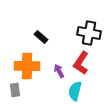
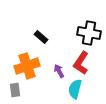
orange cross: rotated 20 degrees counterclockwise
cyan semicircle: moved 2 px up
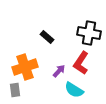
black rectangle: moved 6 px right
orange cross: moved 2 px left, 1 px down
purple arrow: rotated 72 degrees clockwise
cyan semicircle: moved 1 px left, 1 px down; rotated 72 degrees counterclockwise
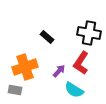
gray rectangle: rotated 72 degrees counterclockwise
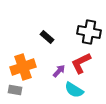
black cross: moved 1 px up
red L-shape: rotated 30 degrees clockwise
orange cross: moved 2 px left
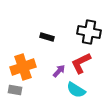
black rectangle: rotated 24 degrees counterclockwise
cyan semicircle: moved 2 px right
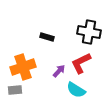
gray rectangle: rotated 16 degrees counterclockwise
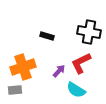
black rectangle: moved 1 px up
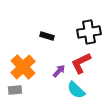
black cross: rotated 20 degrees counterclockwise
orange cross: rotated 25 degrees counterclockwise
cyan semicircle: rotated 12 degrees clockwise
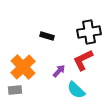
red L-shape: moved 2 px right, 3 px up
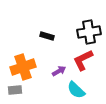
orange cross: rotated 25 degrees clockwise
purple arrow: rotated 16 degrees clockwise
